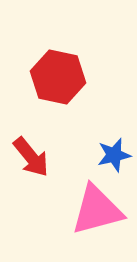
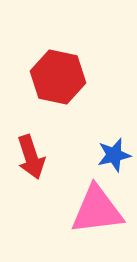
red arrow: rotated 21 degrees clockwise
pink triangle: rotated 8 degrees clockwise
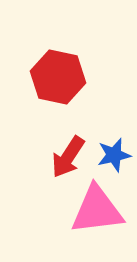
red arrow: moved 37 px right; rotated 51 degrees clockwise
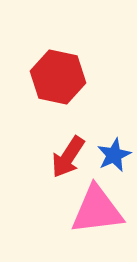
blue star: rotated 12 degrees counterclockwise
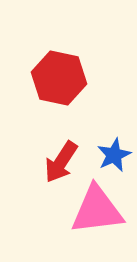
red hexagon: moved 1 px right, 1 px down
red arrow: moved 7 px left, 5 px down
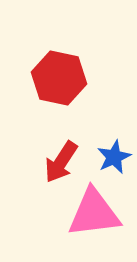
blue star: moved 2 px down
pink triangle: moved 3 px left, 3 px down
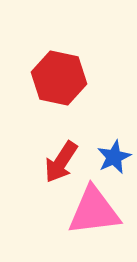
pink triangle: moved 2 px up
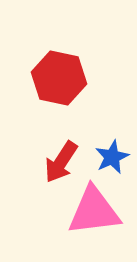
blue star: moved 2 px left
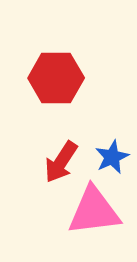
red hexagon: moved 3 px left; rotated 12 degrees counterclockwise
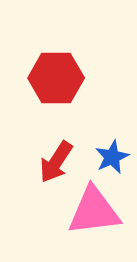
red arrow: moved 5 px left
